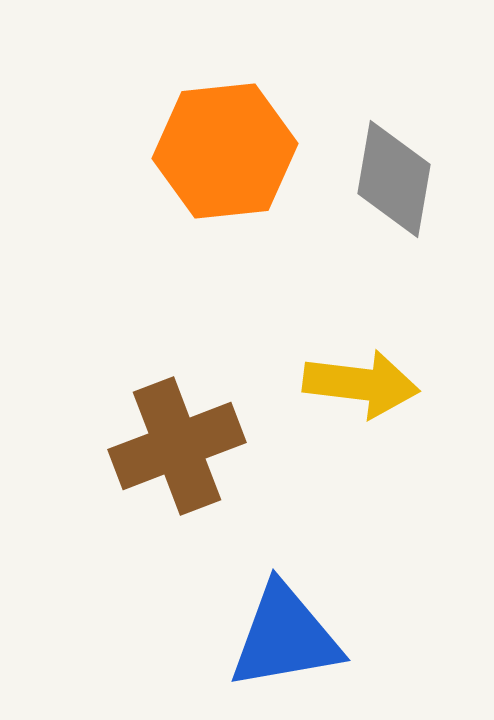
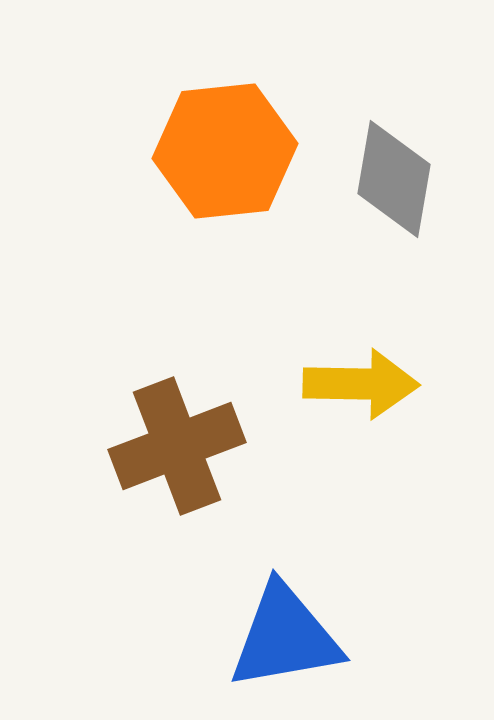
yellow arrow: rotated 6 degrees counterclockwise
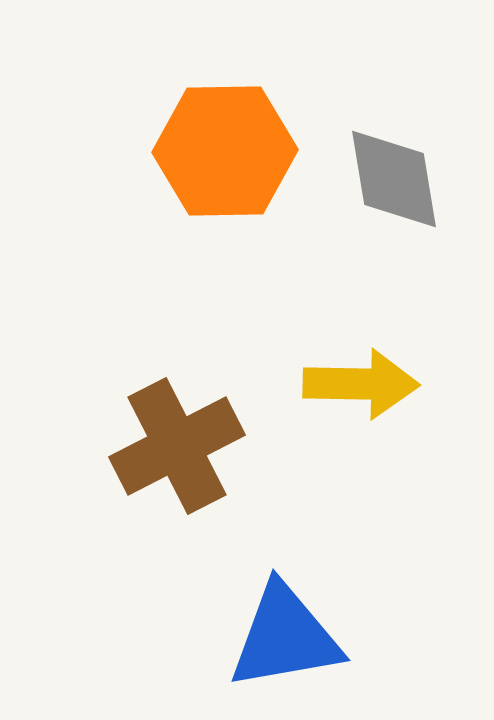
orange hexagon: rotated 5 degrees clockwise
gray diamond: rotated 19 degrees counterclockwise
brown cross: rotated 6 degrees counterclockwise
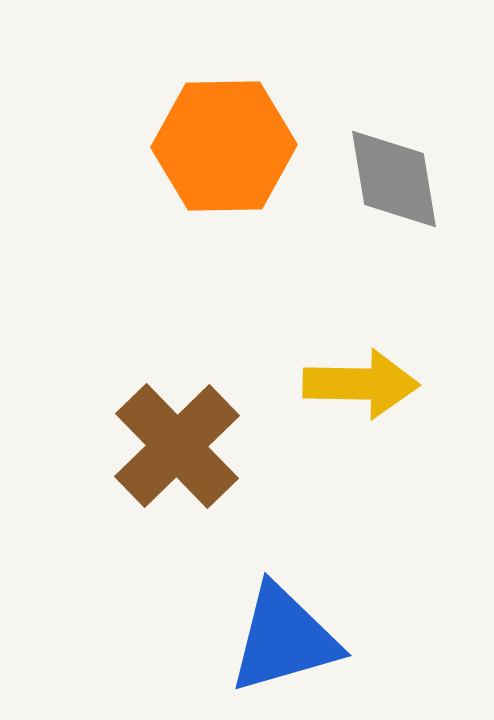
orange hexagon: moved 1 px left, 5 px up
brown cross: rotated 17 degrees counterclockwise
blue triangle: moved 1 px left, 2 px down; rotated 6 degrees counterclockwise
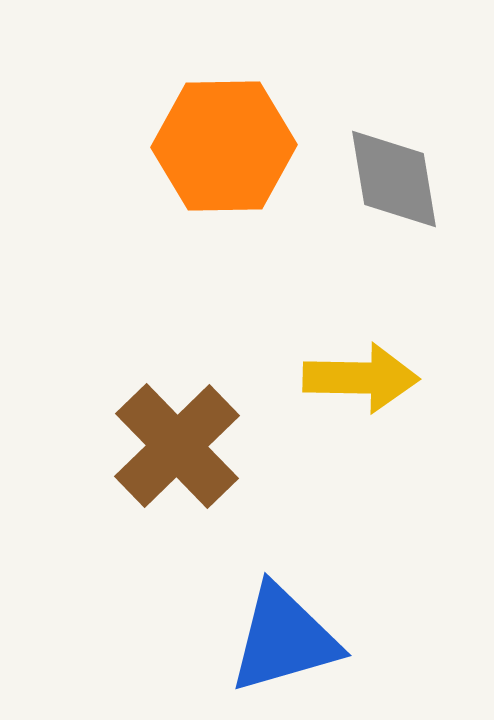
yellow arrow: moved 6 px up
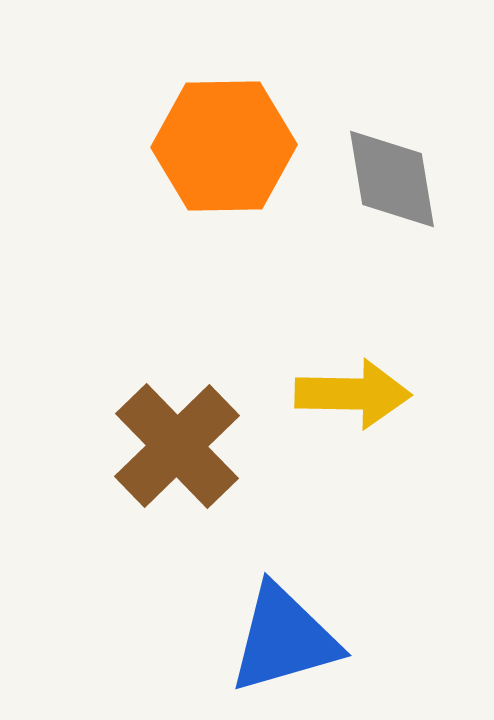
gray diamond: moved 2 px left
yellow arrow: moved 8 px left, 16 px down
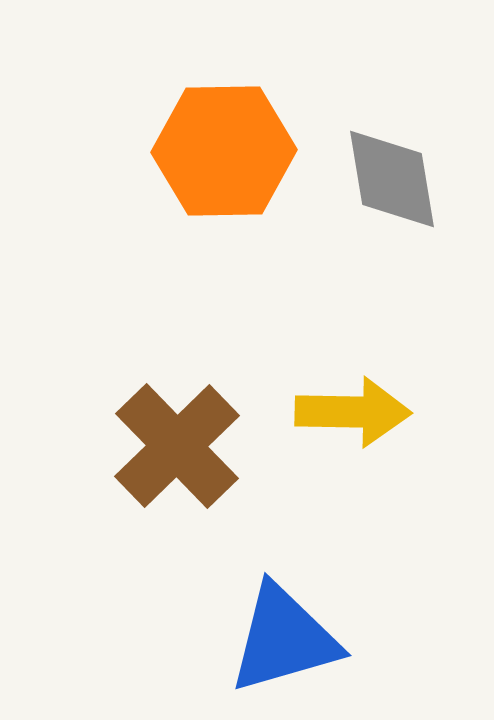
orange hexagon: moved 5 px down
yellow arrow: moved 18 px down
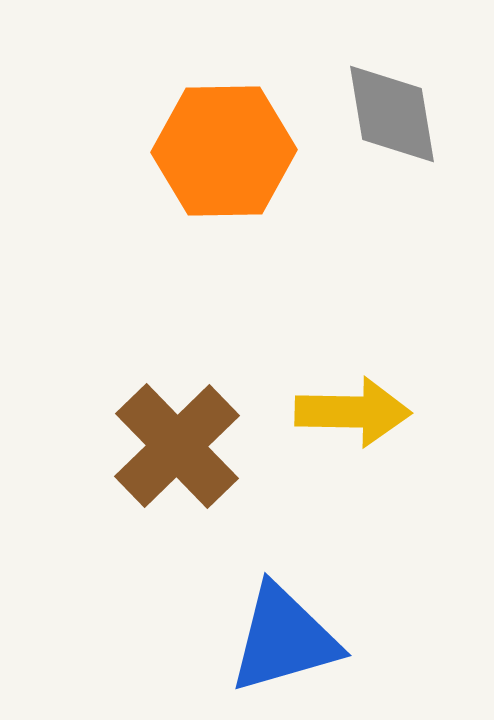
gray diamond: moved 65 px up
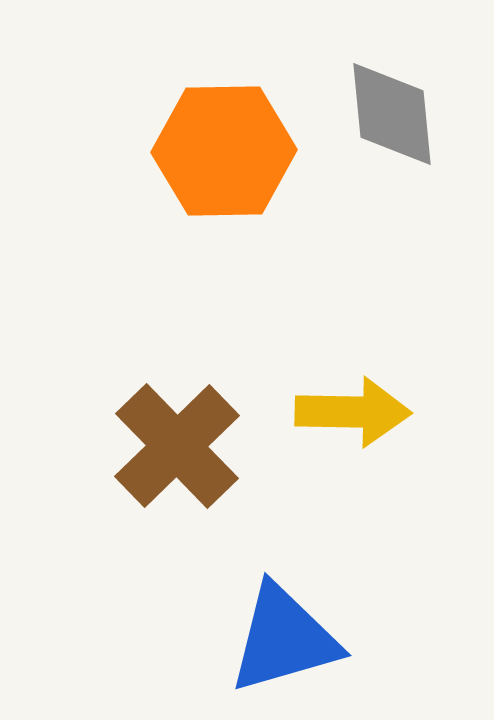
gray diamond: rotated 4 degrees clockwise
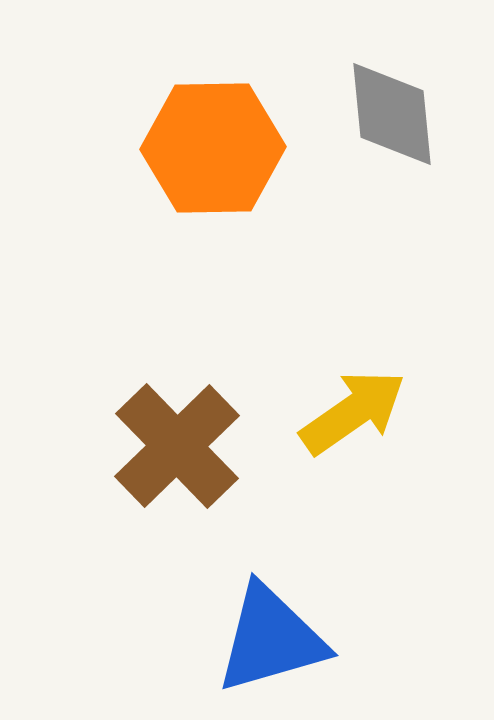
orange hexagon: moved 11 px left, 3 px up
yellow arrow: rotated 36 degrees counterclockwise
blue triangle: moved 13 px left
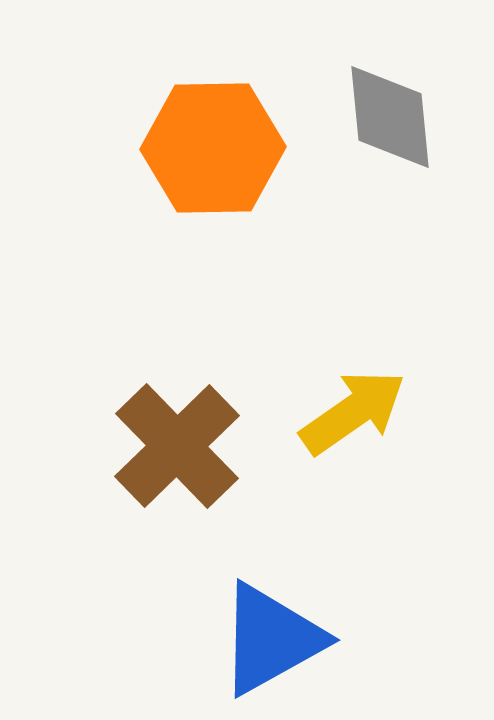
gray diamond: moved 2 px left, 3 px down
blue triangle: rotated 13 degrees counterclockwise
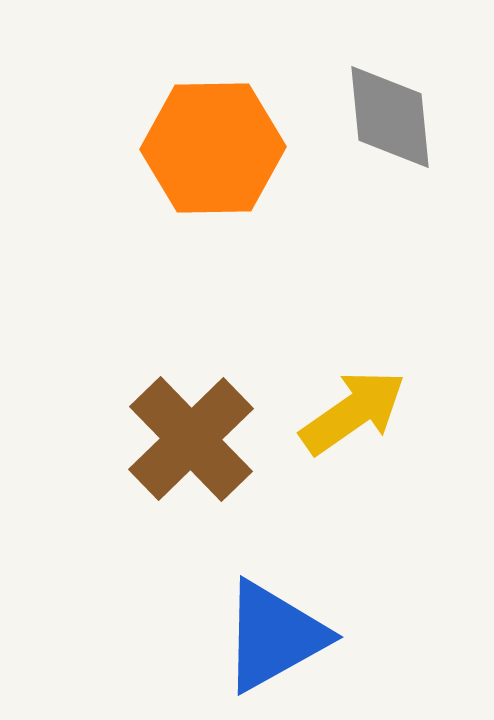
brown cross: moved 14 px right, 7 px up
blue triangle: moved 3 px right, 3 px up
